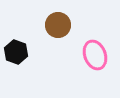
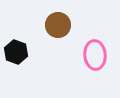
pink ellipse: rotated 16 degrees clockwise
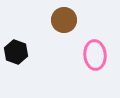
brown circle: moved 6 px right, 5 px up
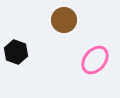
pink ellipse: moved 5 px down; rotated 44 degrees clockwise
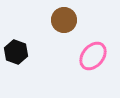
pink ellipse: moved 2 px left, 4 px up
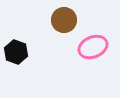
pink ellipse: moved 9 px up; rotated 28 degrees clockwise
